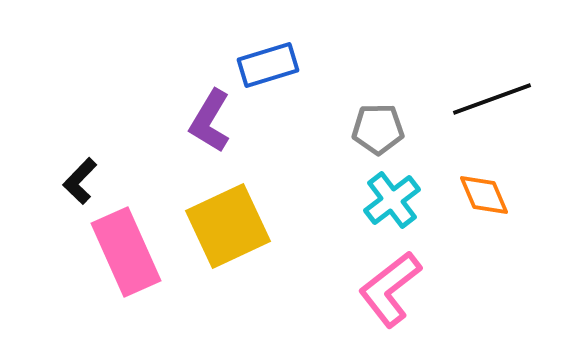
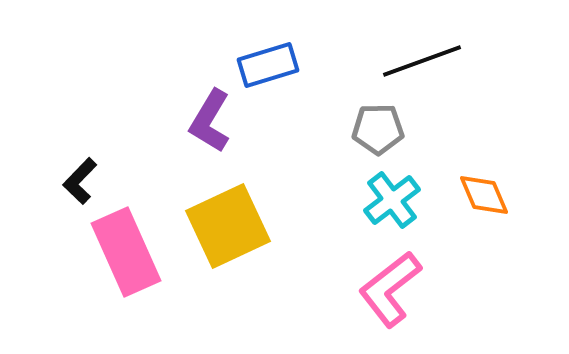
black line: moved 70 px left, 38 px up
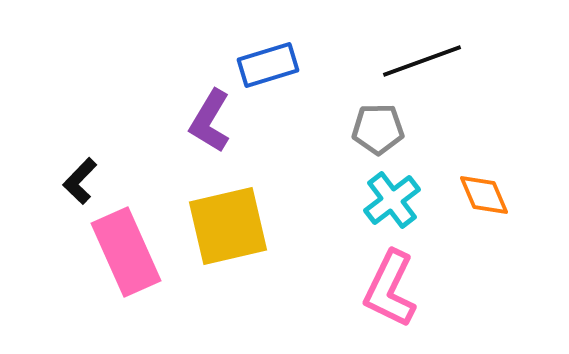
yellow square: rotated 12 degrees clockwise
pink L-shape: rotated 26 degrees counterclockwise
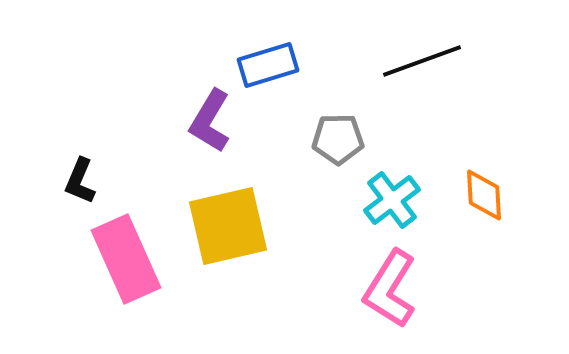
gray pentagon: moved 40 px left, 10 px down
black L-shape: rotated 21 degrees counterclockwise
orange diamond: rotated 20 degrees clockwise
pink rectangle: moved 7 px down
pink L-shape: rotated 6 degrees clockwise
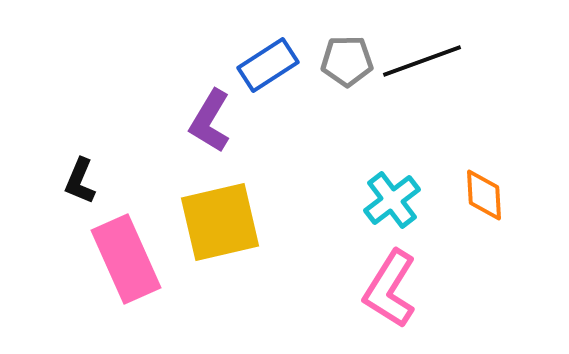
blue rectangle: rotated 16 degrees counterclockwise
gray pentagon: moved 9 px right, 78 px up
yellow square: moved 8 px left, 4 px up
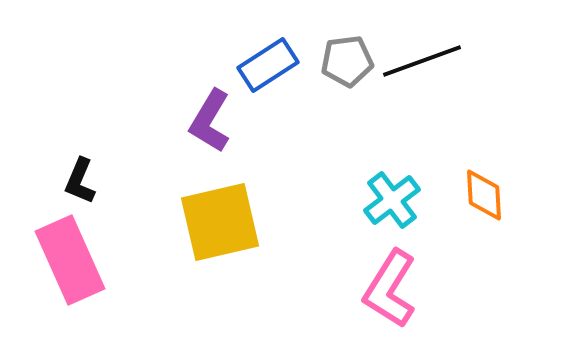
gray pentagon: rotated 6 degrees counterclockwise
pink rectangle: moved 56 px left, 1 px down
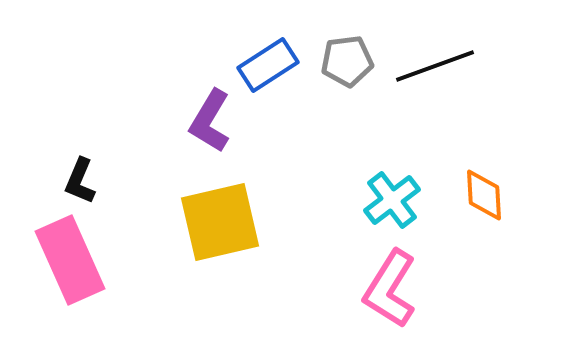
black line: moved 13 px right, 5 px down
